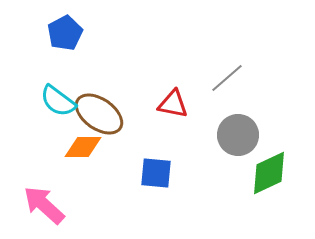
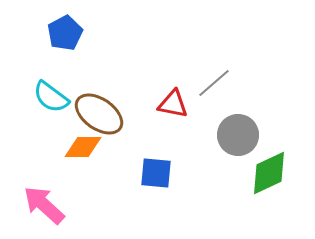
gray line: moved 13 px left, 5 px down
cyan semicircle: moved 7 px left, 4 px up
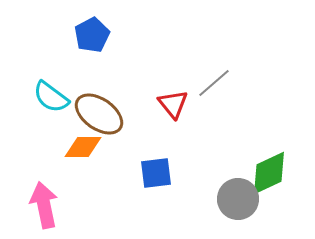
blue pentagon: moved 27 px right, 2 px down
red triangle: rotated 40 degrees clockwise
gray circle: moved 64 px down
blue square: rotated 12 degrees counterclockwise
pink arrow: rotated 36 degrees clockwise
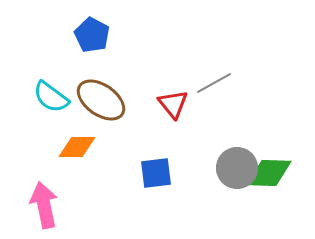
blue pentagon: rotated 16 degrees counterclockwise
gray line: rotated 12 degrees clockwise
brown ellipse: moved 2 px right, 14 px up
orange diamond: moved 6 px left
green diamond: rotated 27 degrees clockwise
gray circle: moved 1 px left, 31 px up
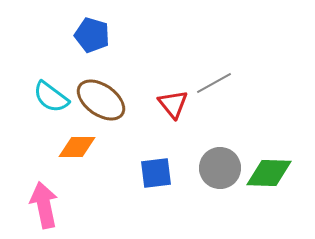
blue pentagon: rotated 12 degrees counterclockwise
gray circle: moved 17 px left
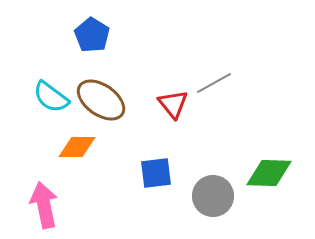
blue pentagon: rotated 16 degrees clockwise
gray circle: moved 7 px left, 28 px down
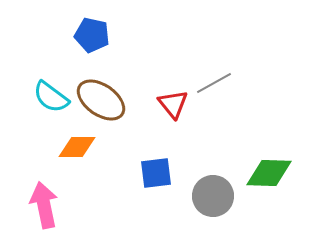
blue pentagon: rotated 20 degrees counterclockwise
